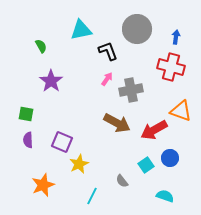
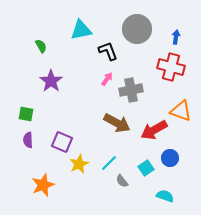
cyan square: moved 3 px down
cyan line: moved 17 px right, 33 px up; rotated 18 degrees clockwise
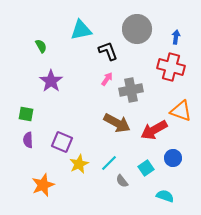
blue circle: moved 3 px right
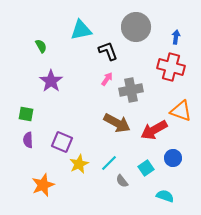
gray circle: moved 1 px left, 2 px up
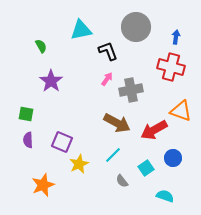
cyan line: moved 4 px right, 8 px up
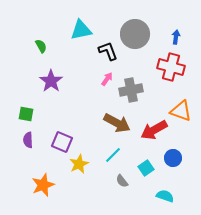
gray circle: moved 1 px left, 7 px down
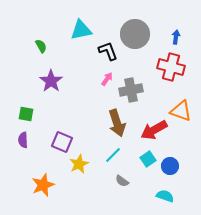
brown arrow: rotated 44 degrees clockwise
purple semicircle: moved 5 px left
blue circle: moved 3 px left, 8 px down
cyan square: moved 2 px right, 9 px up
gray semicircle: rotated 16 degrees counterclockwise
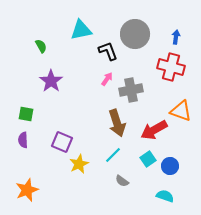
orange star: moved 16 px left, 5 px down
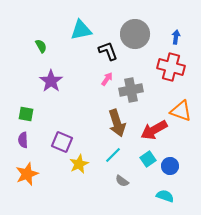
orange star: moved 16 px up
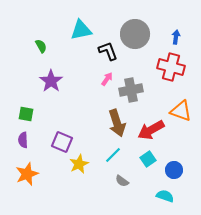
red arrow: moved 3 px left
blue circle: moved 4 px right, 4 px down
